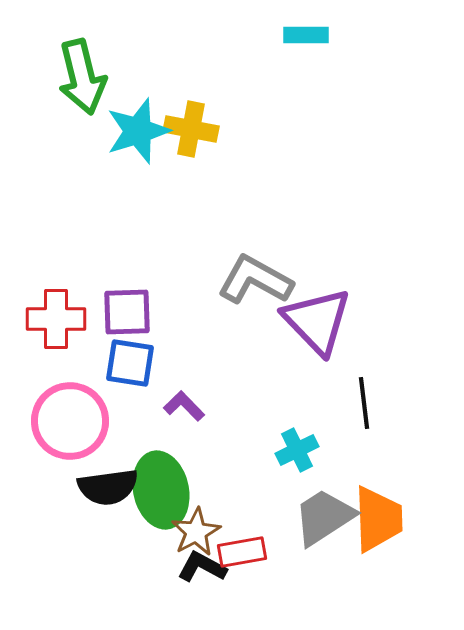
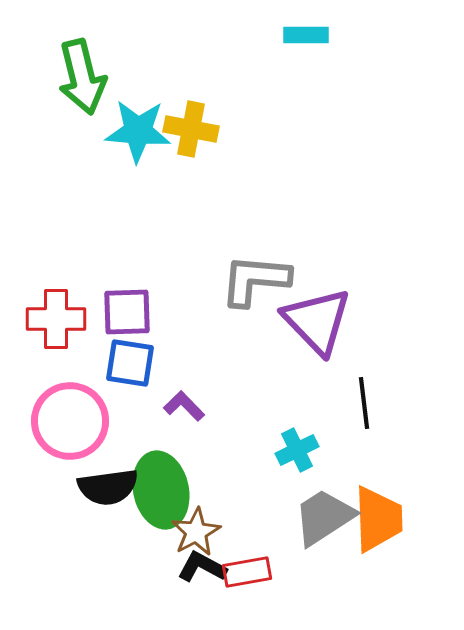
cyan star: rotated 22 degrees clockwise
gray L-shape: rotated 24 degrees counterclockwise
red rectangle: moved 5 px right, 20 px down
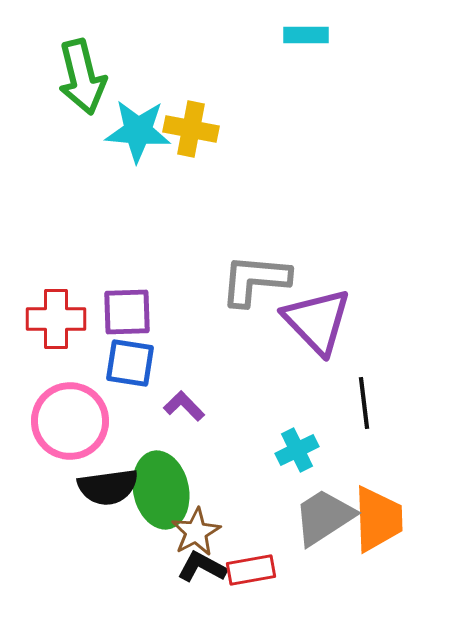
red rectangle: moved 4 px right, 2 px up
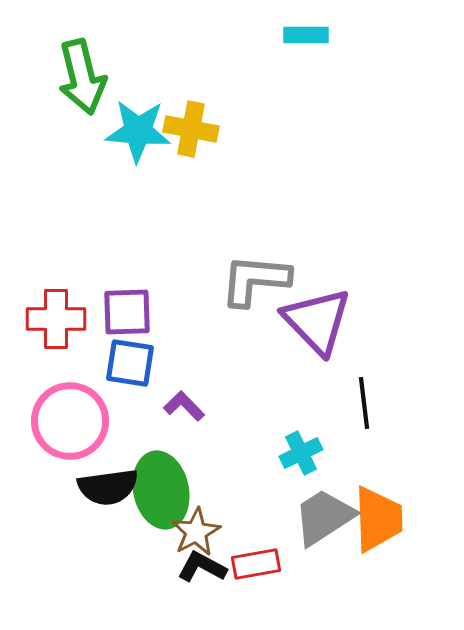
cyan cross: moved 4 px right, 3 px down
red rectangle: moved 5 px right, 6 px up
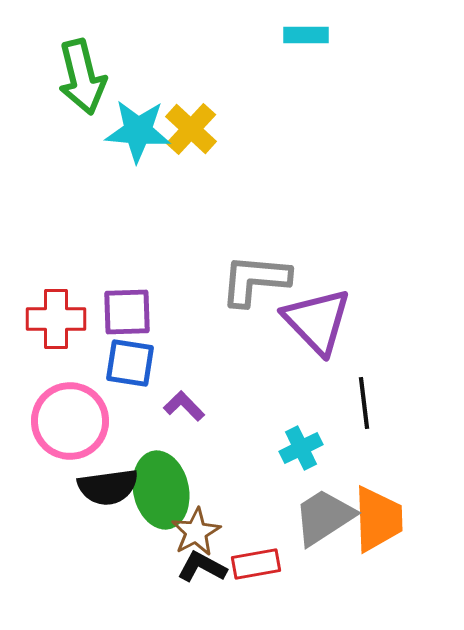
yellow cross: rotated 32 degrees clockwise
cyan cross: moved 5 px up
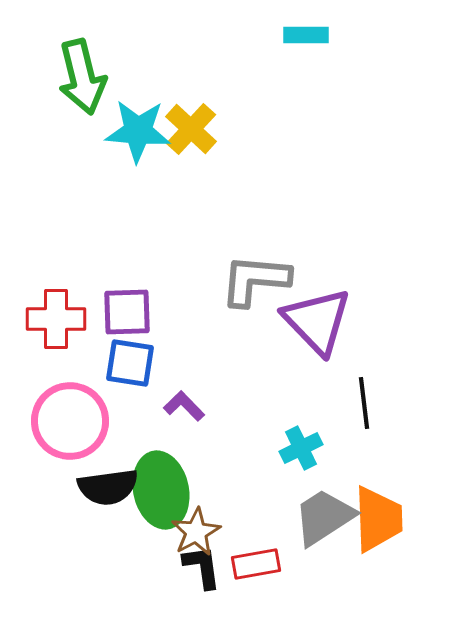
black L-shape: rotated 54 degrees clockwise
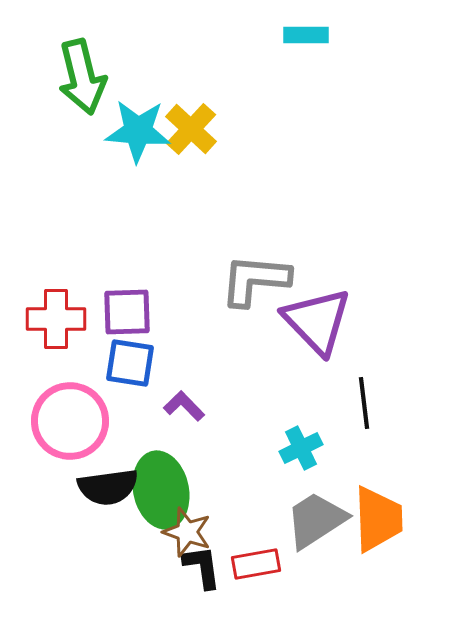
gray trapezoid: moved 8 px left, 3 px down
brown star: moved 9 px left; rotated 24 degrees counterclockwise
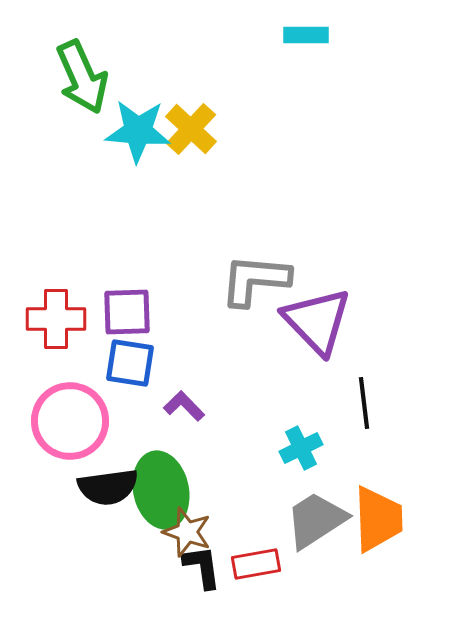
green arrow: rotated 10 degrees counterclockwise
